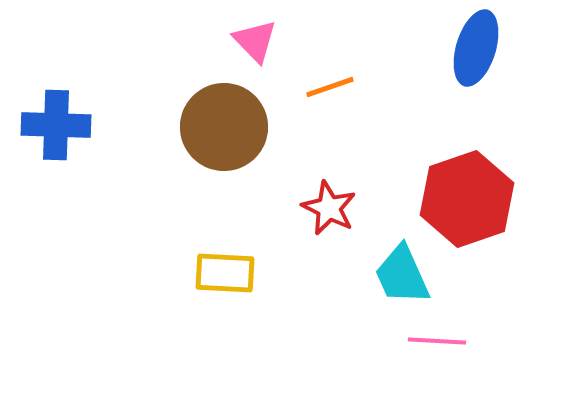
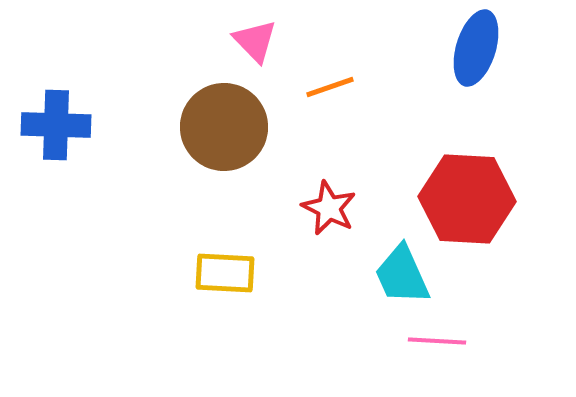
red hexagon: rotated 22 degrees clockwise
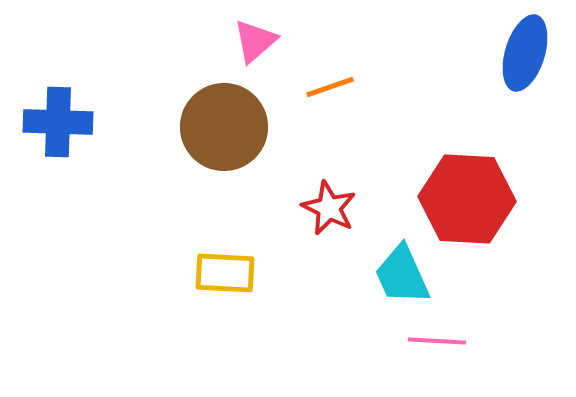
pink triangle: rotated 33 degrees clockwise
blue ellipse: moved 49 px right, 5 px down
blue cross: moved 2 px right, 3 px up
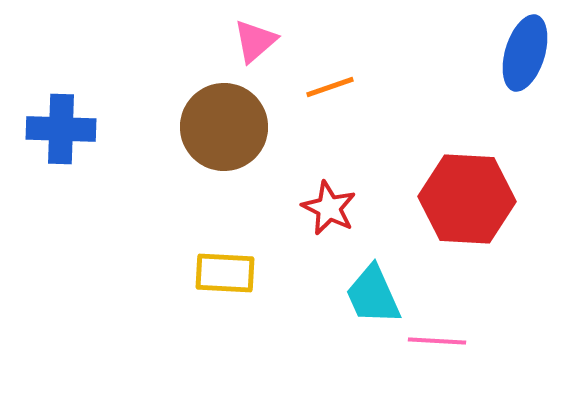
blue cross: moved 3 px right, 7 px down
cyan trapezoid: moved 29 px left, 20 px down
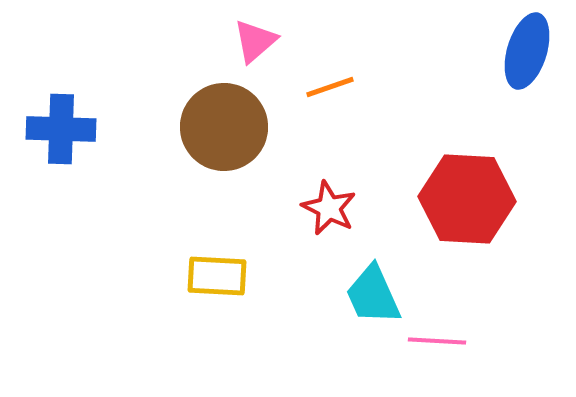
blue ellipse: moved 2 px right, 2 px up
yellow rectangle: moved 8 px left, 3 px down
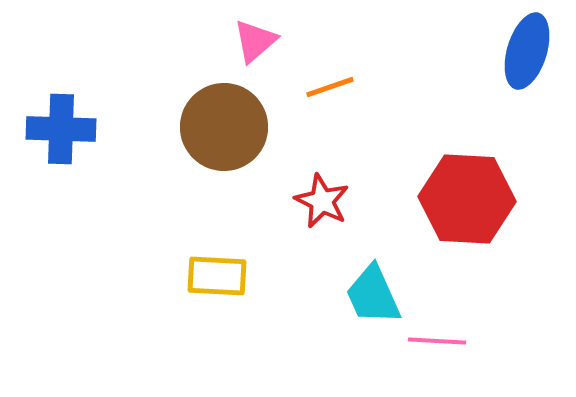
red star: moved 7 px left, 7 px up
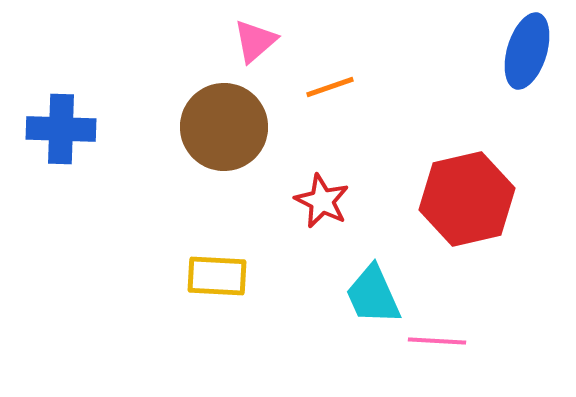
red hexagon: rotated 16 degrees counterclockwise
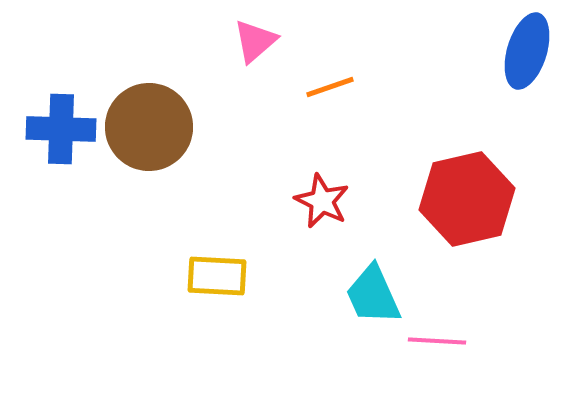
brown circle: moved 75 px left
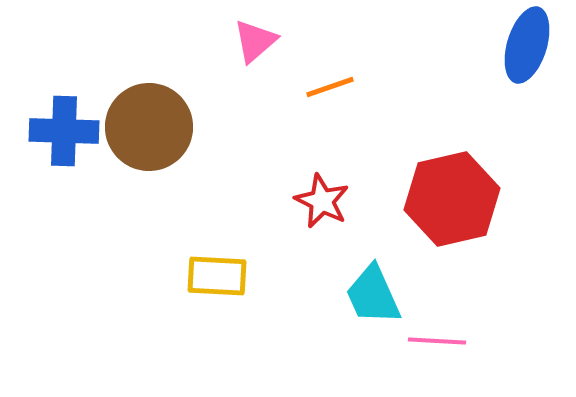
blue ellipse: moved 6 px up
blue cross: moved 3 px right, 2 px down
red hexagon: moved 15 px left
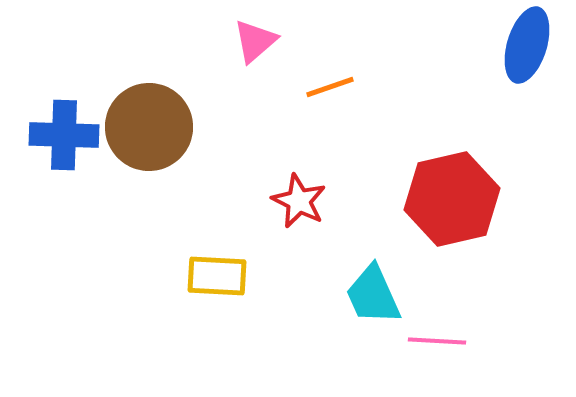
blue cross: moved 4 px down
red star: moved 23 px left
